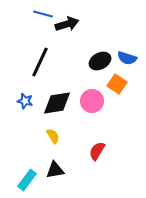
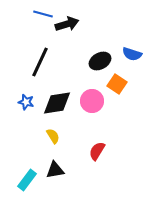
blue semicircle: moved 5 px right, 4 px up
blue star: moved 1 px right, 1 px down
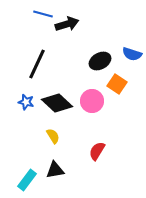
black line: moved 3 px left, 2 px down
black diamond: rotated 52 degrees clockwise
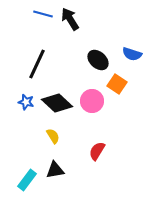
black arrow: moved 3 px right, 5 px up; rotated 105 degrees counterclockwise
black ellipse: moved 2 px left, 1 px up; rotated 70 degrees clockwise
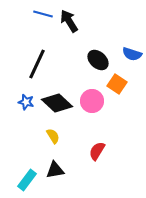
black arrow: moved 1 px left, 2 px down
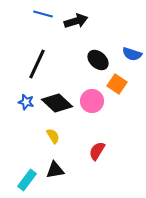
black arrow: moved 7 px right; rotated 105 degrees clockwise
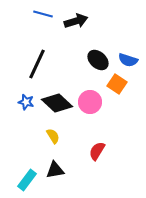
blue semicircle: moved 4 px left, 6 px down
pink circle: moved 2 px left, 1 px down
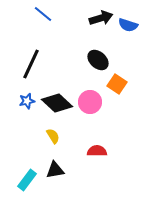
blue line: rotated 24 degrees clockwise
black arrow: moved 25 px right, 3 px up
blue semicircle: moved 35 px up
black line: moved 6 px left
blue star: moved 1 px right, 1 px up; rotated 28 degrees counterclockwise
red semicircle: rotated 60 degrees clockwise
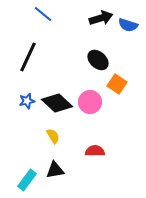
black line: moved 3 px left, 7 px up
red semicircle: moved 2 px left
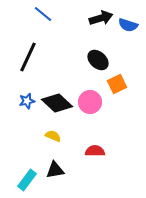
orange square: rotated 30 degrees clockwise
yellow semicircle: rotated 35 degrees counterclockwise
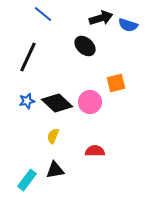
black ellipse: moved 13 px left, 14 px up
orange square: moved 1 px left, 1 px up; rotated 12 degrees clockwise
yellow semicircle: rotated 91 degrees counterclockwise
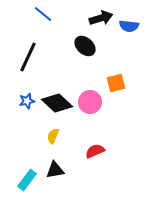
blue semicircle: moved 1 px right, 1 px down; rotated 12 degrees counterclockwise
red semicircle: rotated 24 degrees counterclockwise
